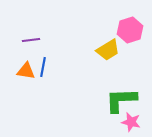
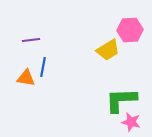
pink hexagon: rotated 15 degrees clockwise
orange triangle: moved 7 px down
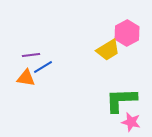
pink hexagon: moved 3 px left, 3 px down; rotated 25 degrees counterclockwise
purple line: moved 15 px down
blue line: rotated 48 degrees clockwise
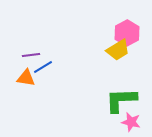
yellow trapezoid: moved 10 px right
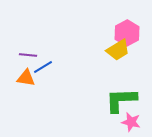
purple line: moved 3 px left; rotated 12 degrees clockwise
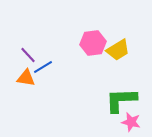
pink hexagon: moved 34 px left, 10 px down; rotated 20 degrees clockwise
purple line: rotated 42 degrees clockwise
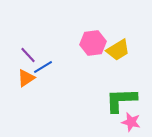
orange triangle: rotated 42 degrees counterclockwise
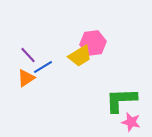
yellow trapezoid: moved 38 px left, 6 px down
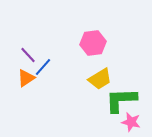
yellow trapezoid: moved 20 px right, 23 px down
blue line: rotated 18 degrees counterclockwise
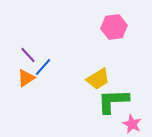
pink hexagon: moved 21 px right, 16 px up
yellow trapezoid: moved 2 px left
green L-shape: moved 8 px left, 1 px down
pink star: moved 1 px right, 2 px down; rotated 12 degrees clockwise
